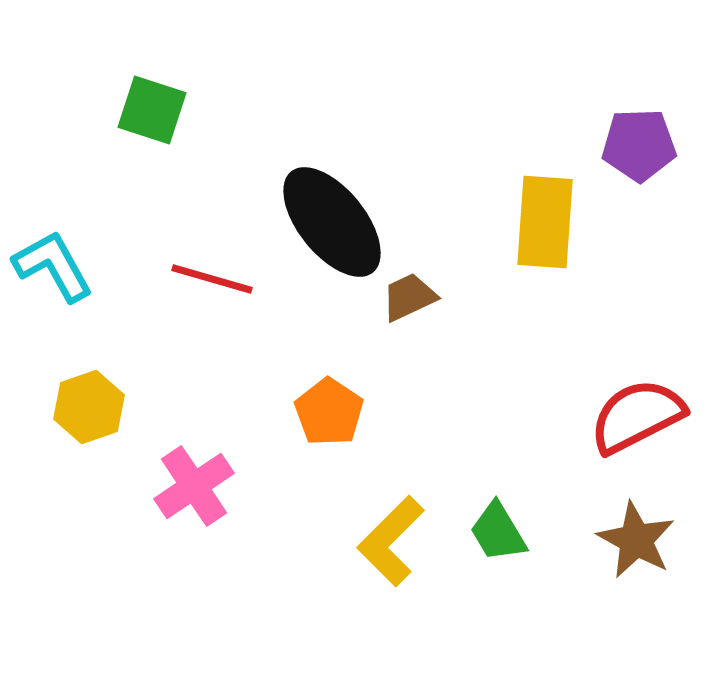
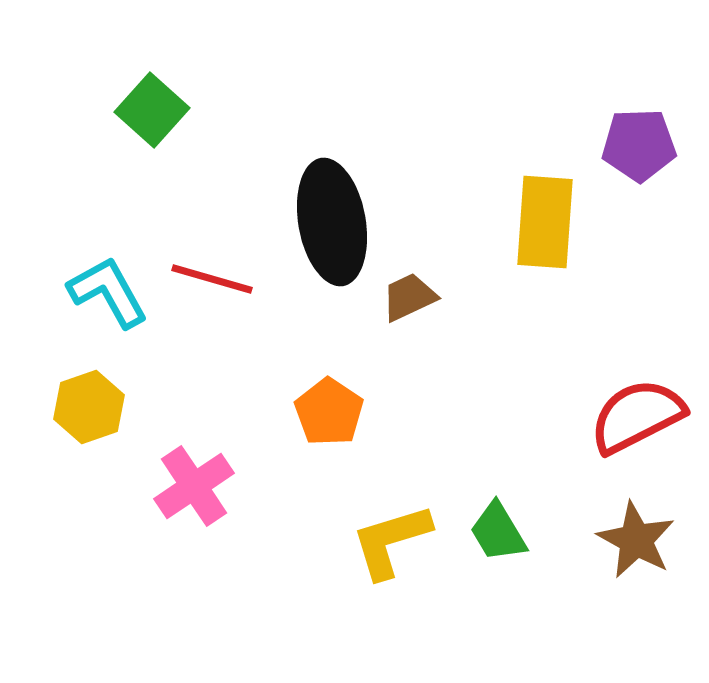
green square: rotated 24 degrees clockwise
black ellipse: rotated 29 degrees clockwise
cyan L-shape: moved 55 px right, 26 px down
yellow L-shape: rotated 28 degrees clockwise
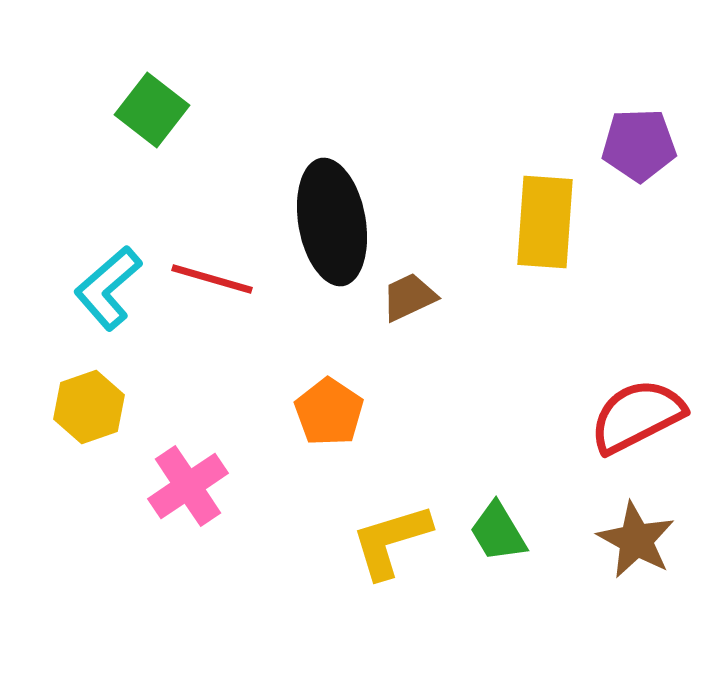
green square: rotated 4 degrees counterclockwise
cyan L-shape: moved 4 px up; rotated 102 degrees counterclockwise
pink cross: moved 6 px left
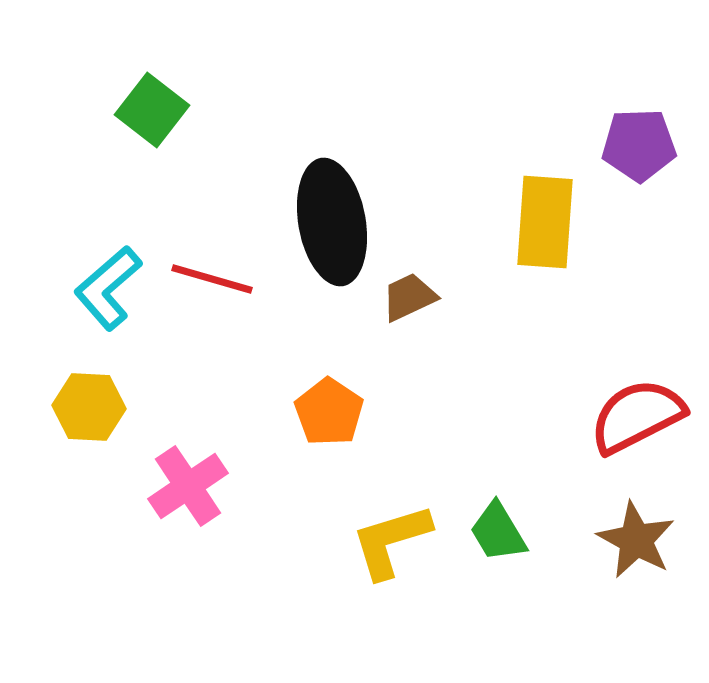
yellow hexagon: rotated 22 degrees clockwise
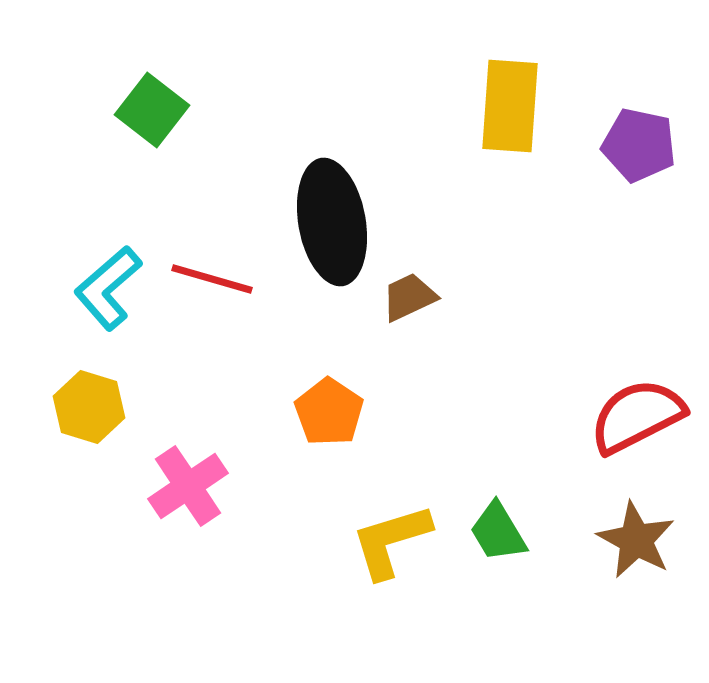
purple pentagon: rotated 14 degrees clockwise
yellow rectangle: moved 35 px left, 116 px up
yellow hexagon: rotated 14 degrees clockwise
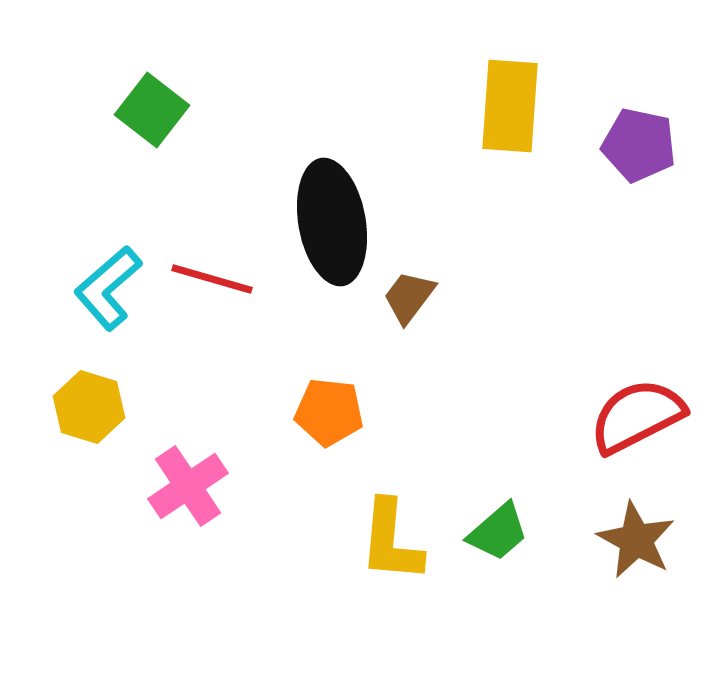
brown trapezoid: rotated 28 degrees counterclockwise
orange pentagon: rotated 28 degrees counterclockwise
green trapezoid: rotated 100 degrees counterclockwise
yellow L-shape: rotated 68 degrees counterclockwise
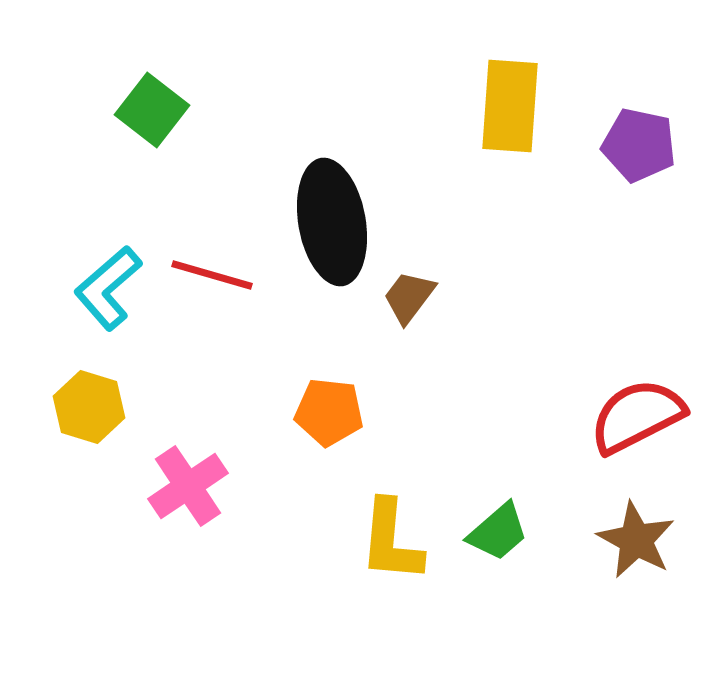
red line: moved 4 px up
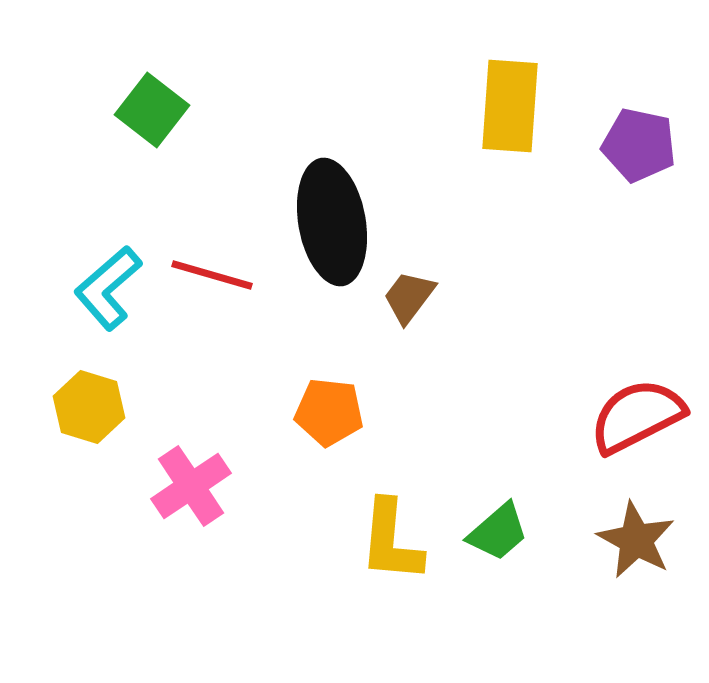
pink cross: moved 3 px right
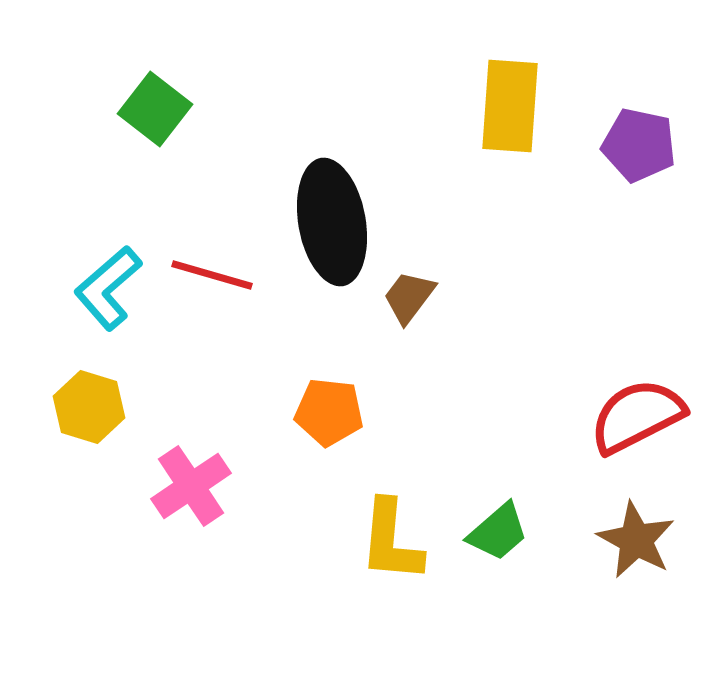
green square: moved 3 px right, 1 px up
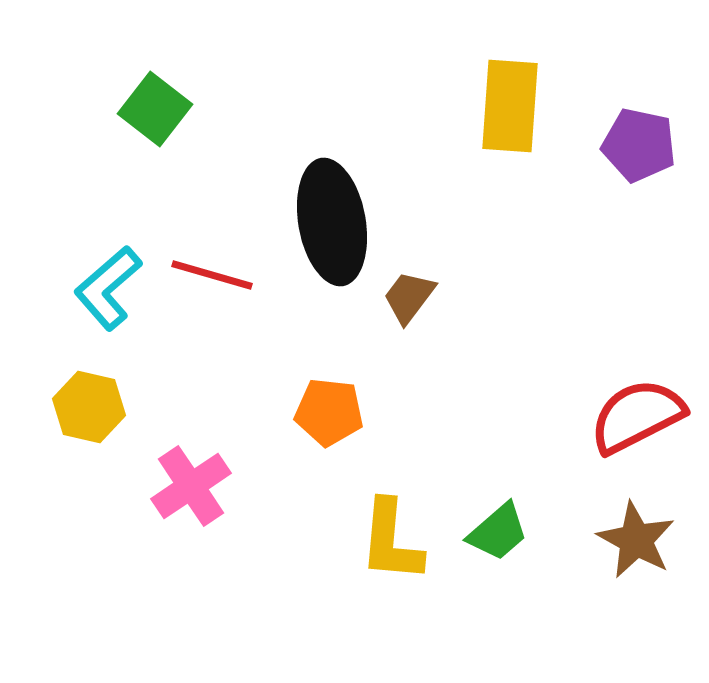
yellow hexagon: rotated 4 degrees counterclockwise
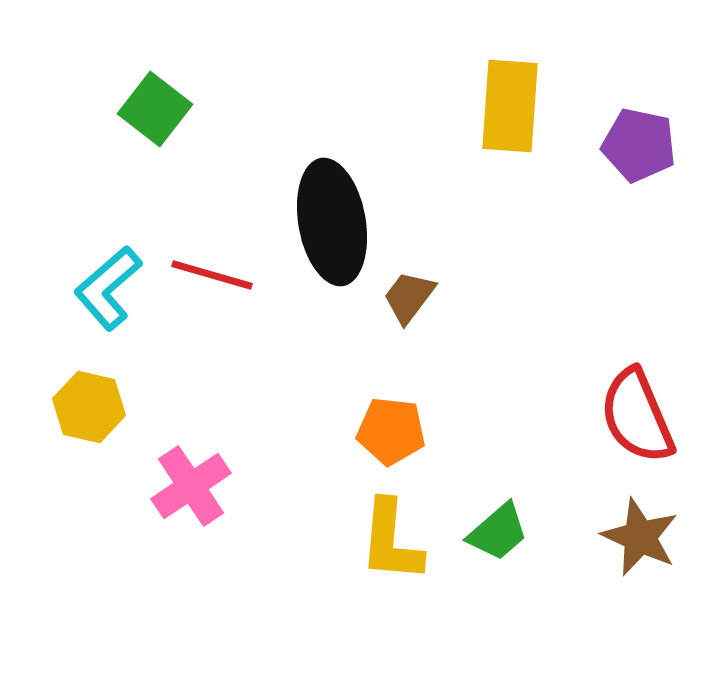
orange pentagon: moved 62 px right, 19 px down
red semicircle: rotated 86 degrees counterclockwise
brown star: moved 4 px right, 3 px up; rotated 4 degrees counterclockwise
